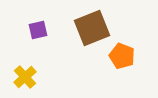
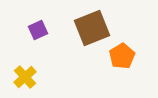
purple square: rotated 12 degrees counterclockwise
orange pentagon: rotated 20 degrees clockwise
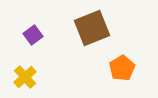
purple square: moved 5 px left, 5 px down; rotated 12 degrees counterclockwise
orange pentagon: moved 12 px down
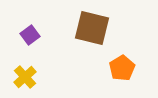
brown square: rotated 36 degrees clockwise
purple square: moved 3 px left
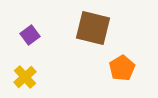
brown square: moved 1 px right
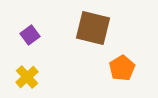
yellow cross: moved 2 px right
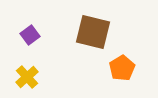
brown square: moved 4 px down
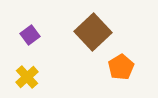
brown square: rotated 33 degrees clockwise
orange pentagon: moved 1 px left, 1 px up
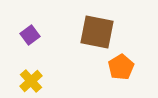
brown square: moved 4 px right; rotated 36 degrees counterclockwise
yellow cross: moved 4 px right, 4 px down
